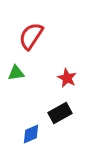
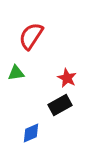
black rectangle: moved 8 px up
blue diamond: moved 1 px up
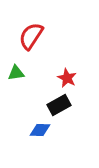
black rectangle: moved 1 px left
blue diamond: moved 9 px right, 3 px up; rotated 25 degrees clockwise
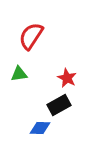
green triangle: moved 3 px right, 1 px down
blue diamond: moved 2 px up
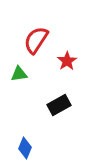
red semicircle: moved 5 px right, 4 px down
red star: moved 17 px up; rotated 12 degrees clockwise
blue diamond: moved 15 px left, 20 px down; rotated 70 degrees counterclockwise
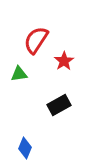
red star: moved 3 px left
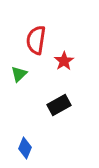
red semicircle: rotated 24 degrees counterclockwise
green triangle: rotated 36 degrees counterclockwise
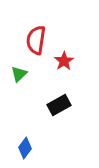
blue diamond: rotated 15 degrees clockwise
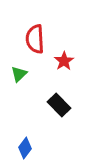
red semicircle: moved 1 px left, 1 px up; rotated 12 degrees counterclockwise
black rectangle: rotated 75 degrees clockwise
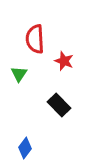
red star: rotated 18 degrees counterclockwise
green triangle: rotated 12 degrees counterclockwise
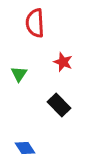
red semicircle: moved 16 px up
red star: moved 1 px left, 1 px down
blue diamond: rotated 70 degrees counterclockwise
